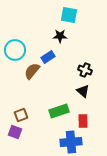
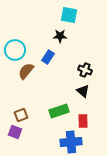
blue rectangle: rotated 24 degrees counterclockwise
brown semicircle: moved 6 px left
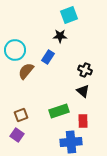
cyan square: rotated 30 degrees counterclockwise
purple square: moved 2 px right, 3 px down; rotated 16 degrees clockwise
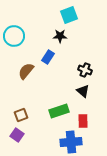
cyan circle: moved 1 px left, 14 px up
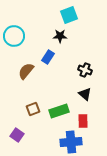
black triangle: moved 2 px right, 3 px down
brown square: moved 12 px right, 6 px up
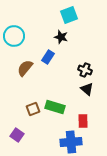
black star: moved 1 px right, 1 px down; rotated 16 degrees clockwise
brown semicircle: moved 1 px left, 3 px up
black triangle: moved 2 px right, 5 px up
green rectangle: moved 4 px left, 4 px up; rotated 36 degrees clockwise
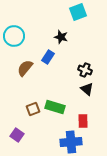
cyan square: moved 9 px right, 3 px up
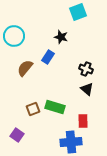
black cross: moved 1 px right, 1 px up
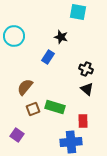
cyan square: rotated 30 degrees clockwise
brown semicircle: moved 19 px down
